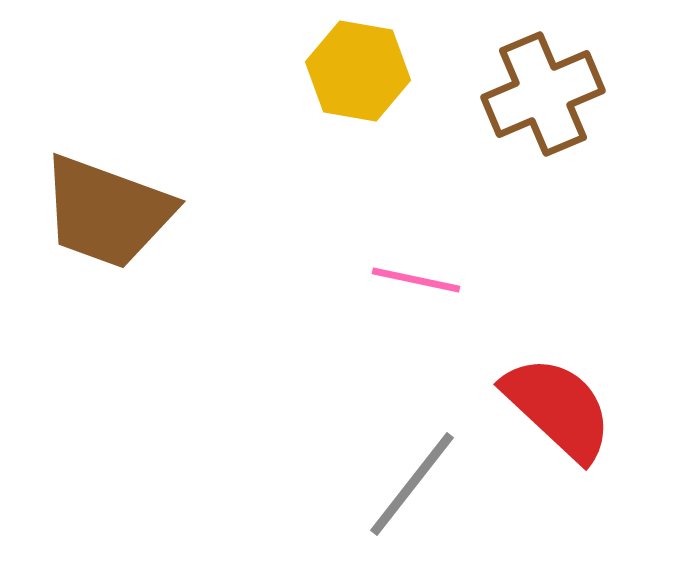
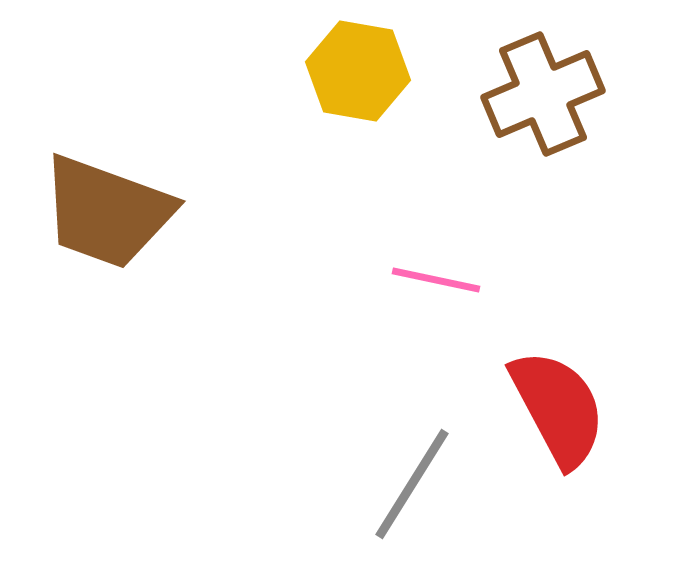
pink line: moved 20 px right
red semicircle: rotated 19 degrees clockwise
gray line: rotated 6 degrees counterclockwise
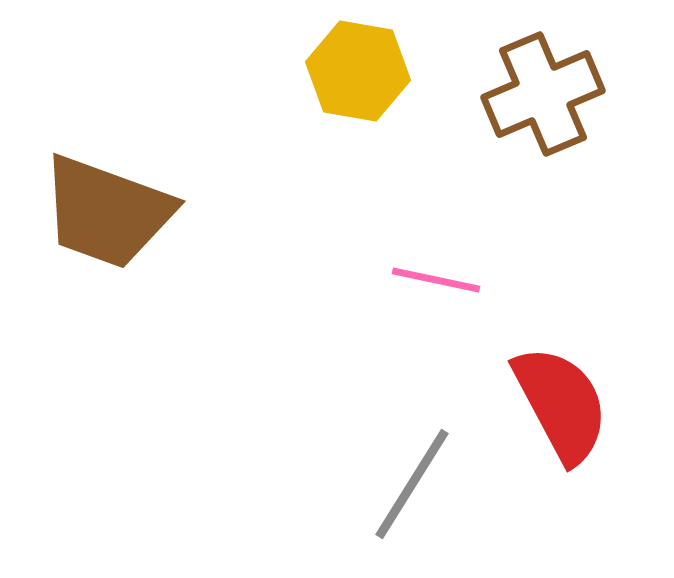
red semicircle: moved 3 px right, 4 px up
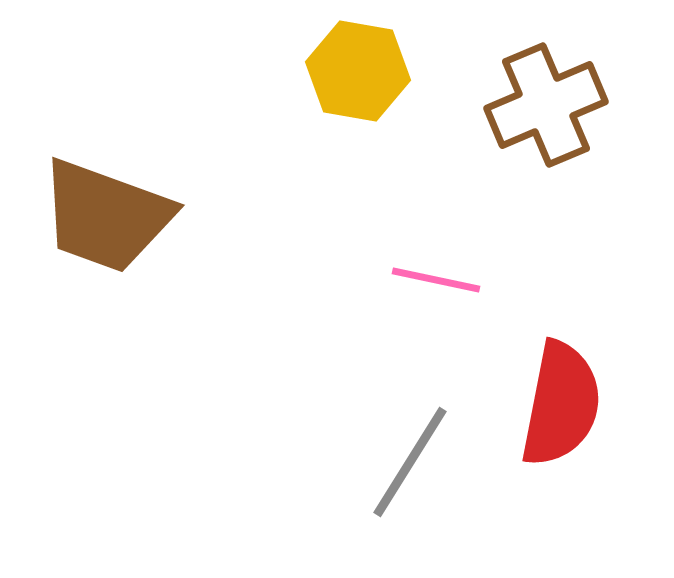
brown cross: moved 3 px right, 11 px down
brown trapezoid: moved 1 px left, 4 px down
red semicircle: rotated 39 degrees clockwise
gray line: moved 2 px left, 22 px up
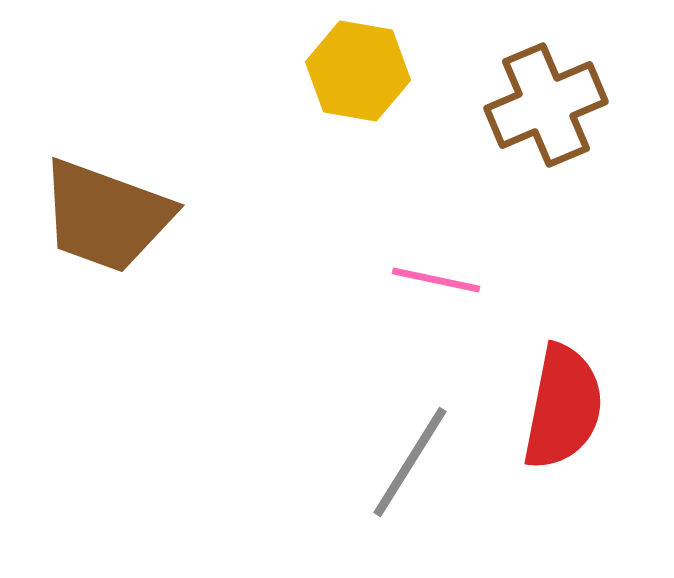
red semicircle: moved 2 px right, 3 px down
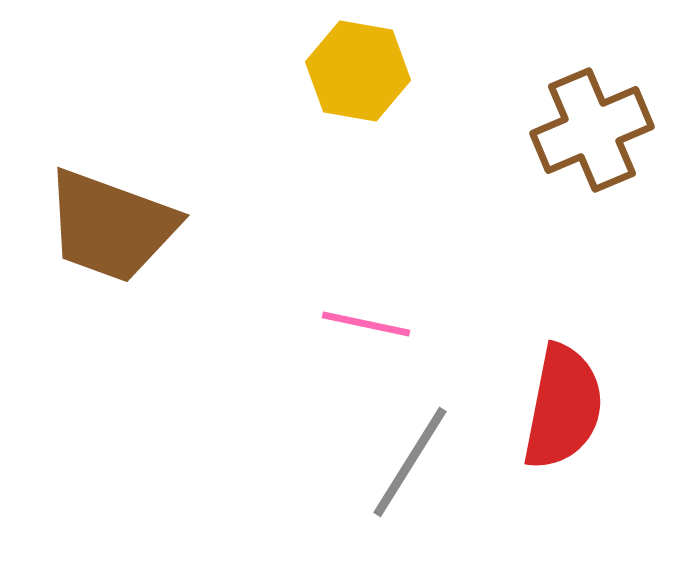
brown cross: moved 46 px right, 25 px down
brown trapezoid: moved 5 px right, 10 px down
pink line: moved 70 px left, 44 px down
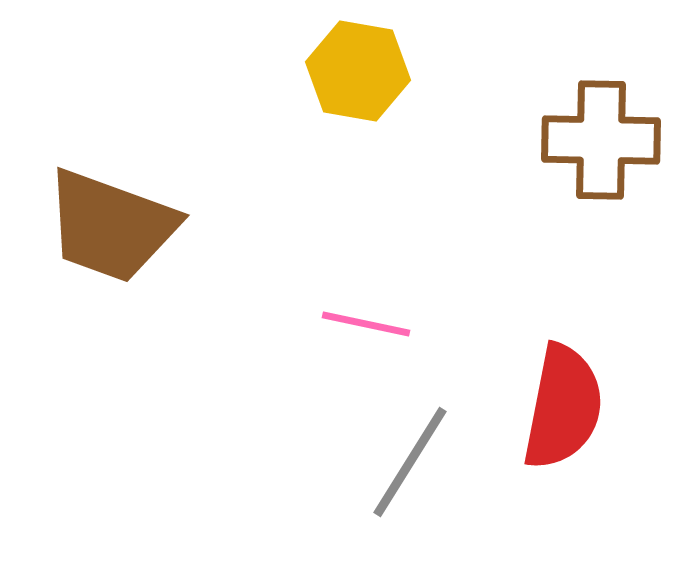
brown cross: moved 9 px right, 10 px down; rotated 24 degrees clockwise
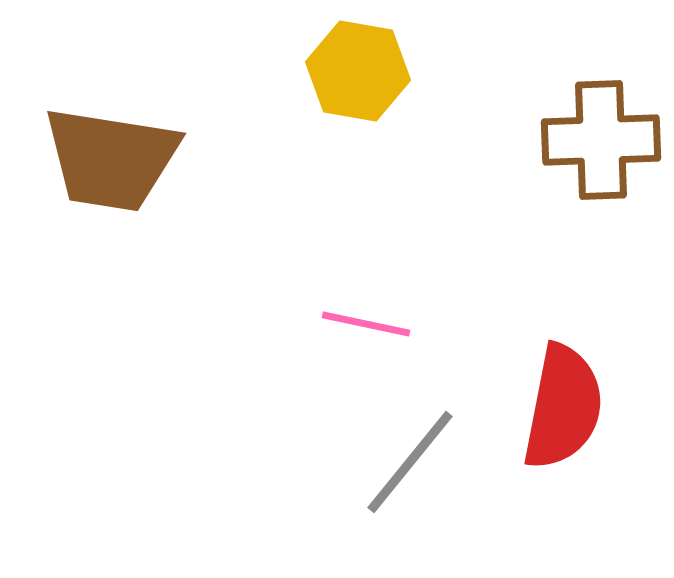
brown cross: rotated 3 degrees counterclockwise
brown trapezoid: moved 67 px up; rotated 11 degrees counterclockwise
gray line: rotated 7 degrees clockwise
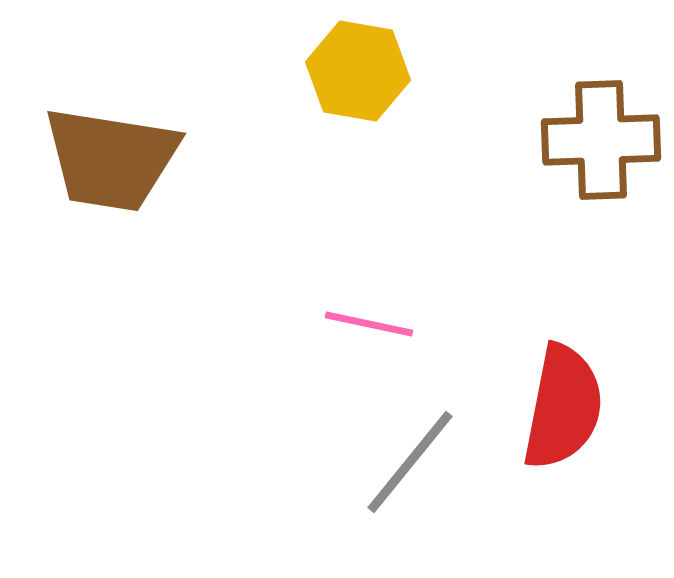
pink line: moved 3 px right
